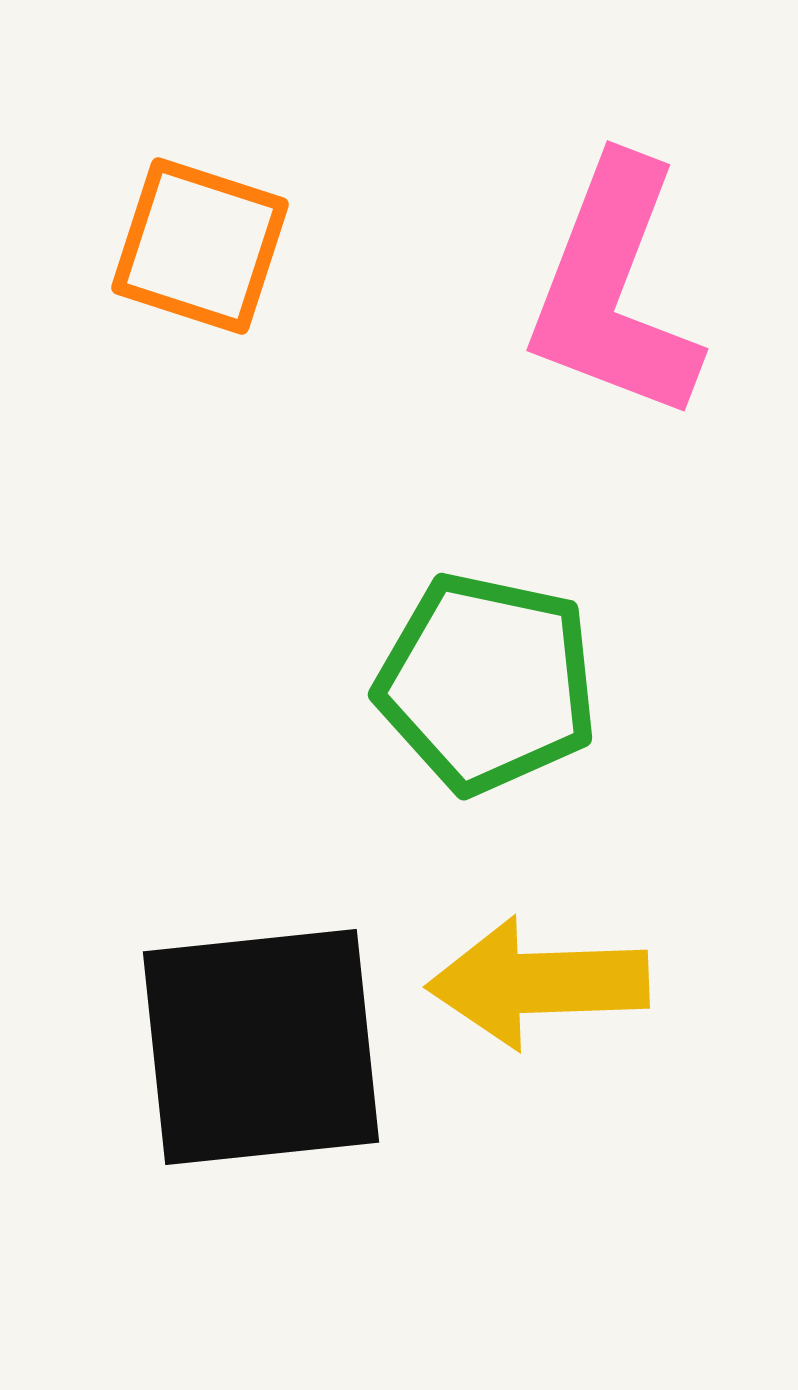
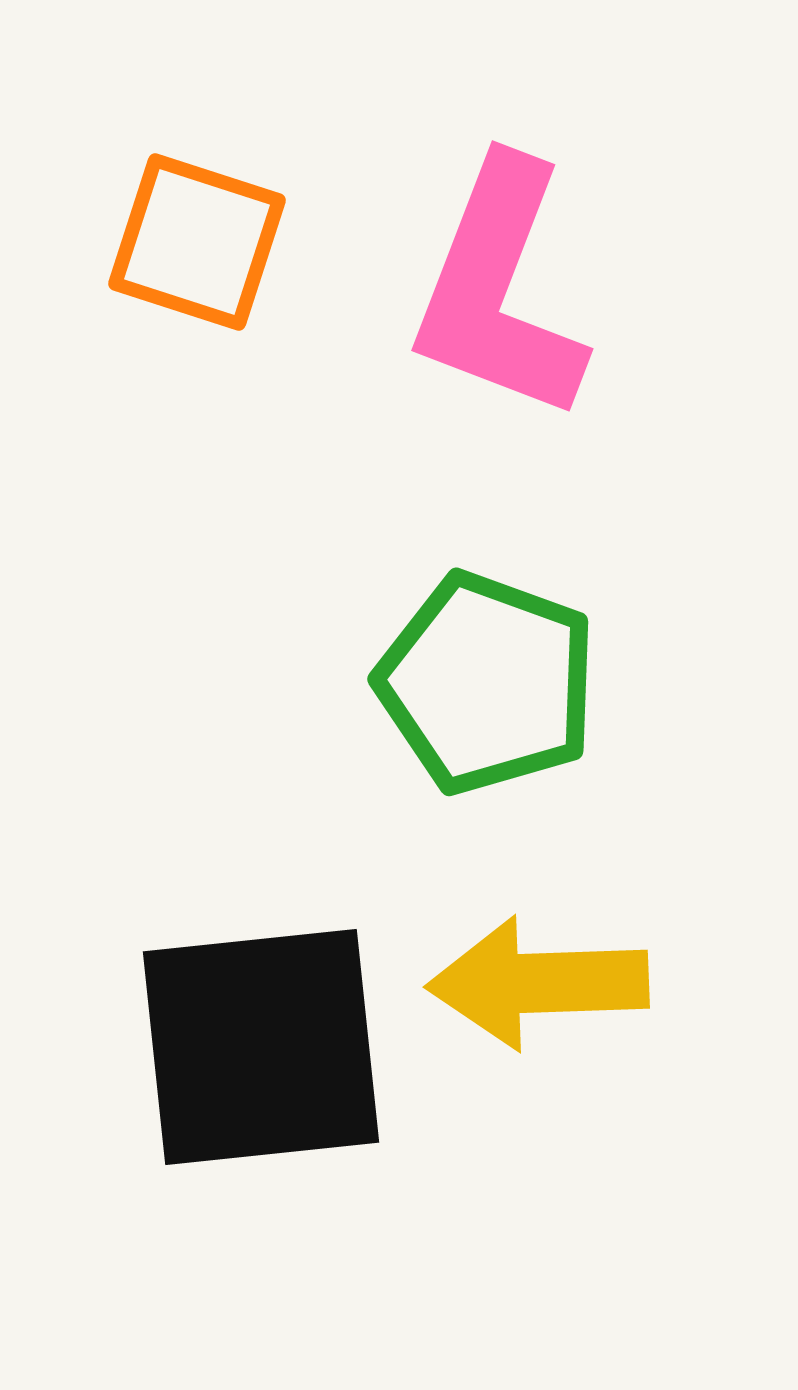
orange square: moved 3 px left, 4 px up
pink L-shape: moved 115 px left
green pentagon: rotated 8 degrees clockwise
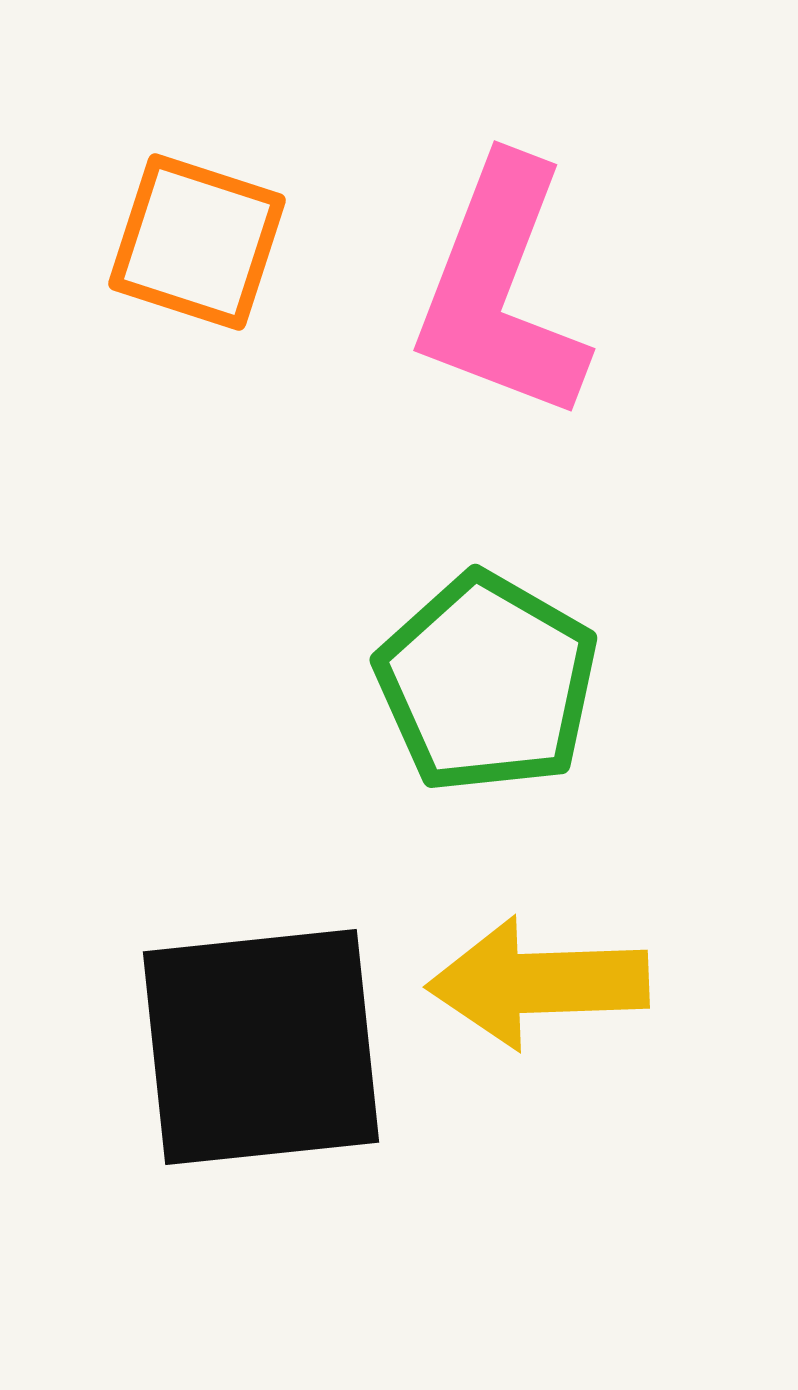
pink L-shape: moved 2 px right
green pentagon: rotated 10 degrees clockwise
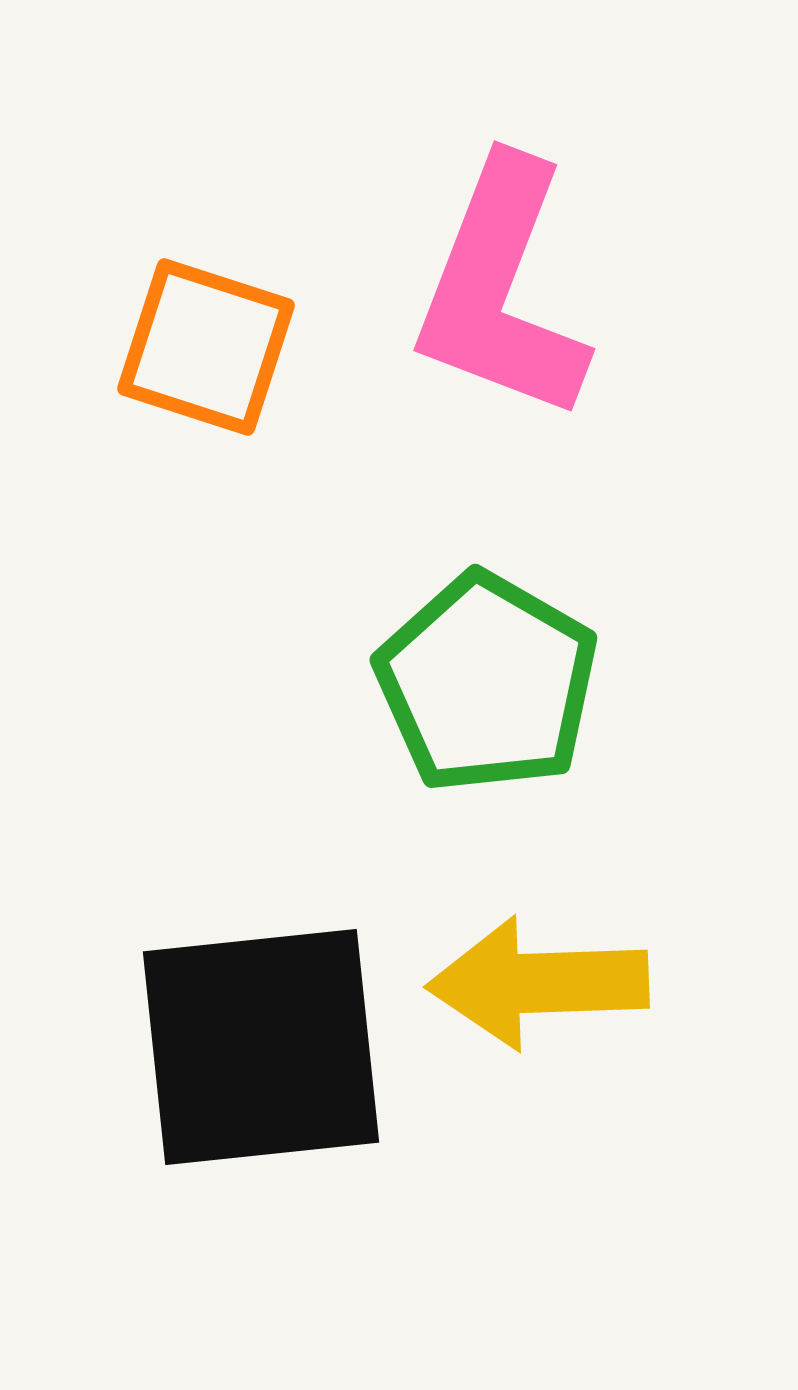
orange square: moved 9 px right, 105 px down
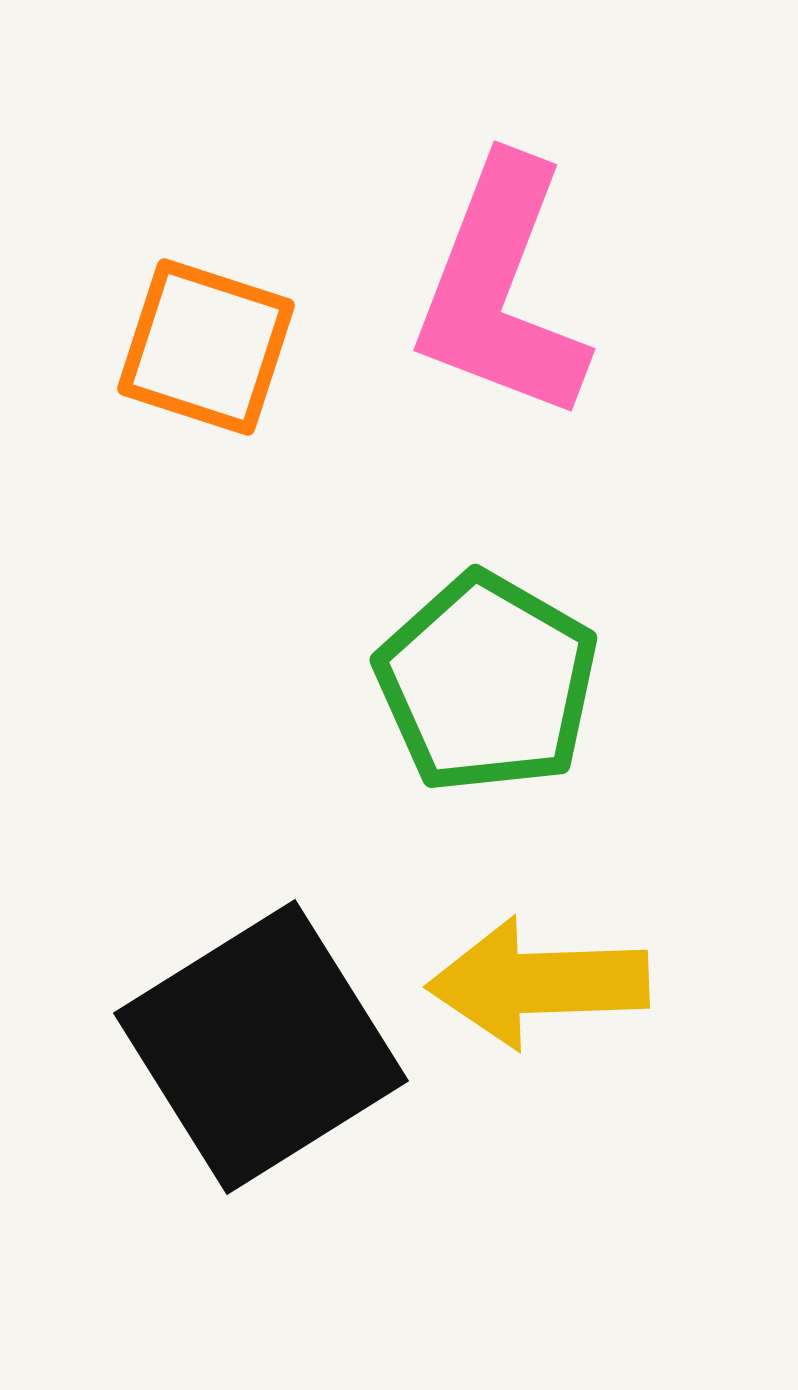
black square: rotated 26 degrees counterclockwise
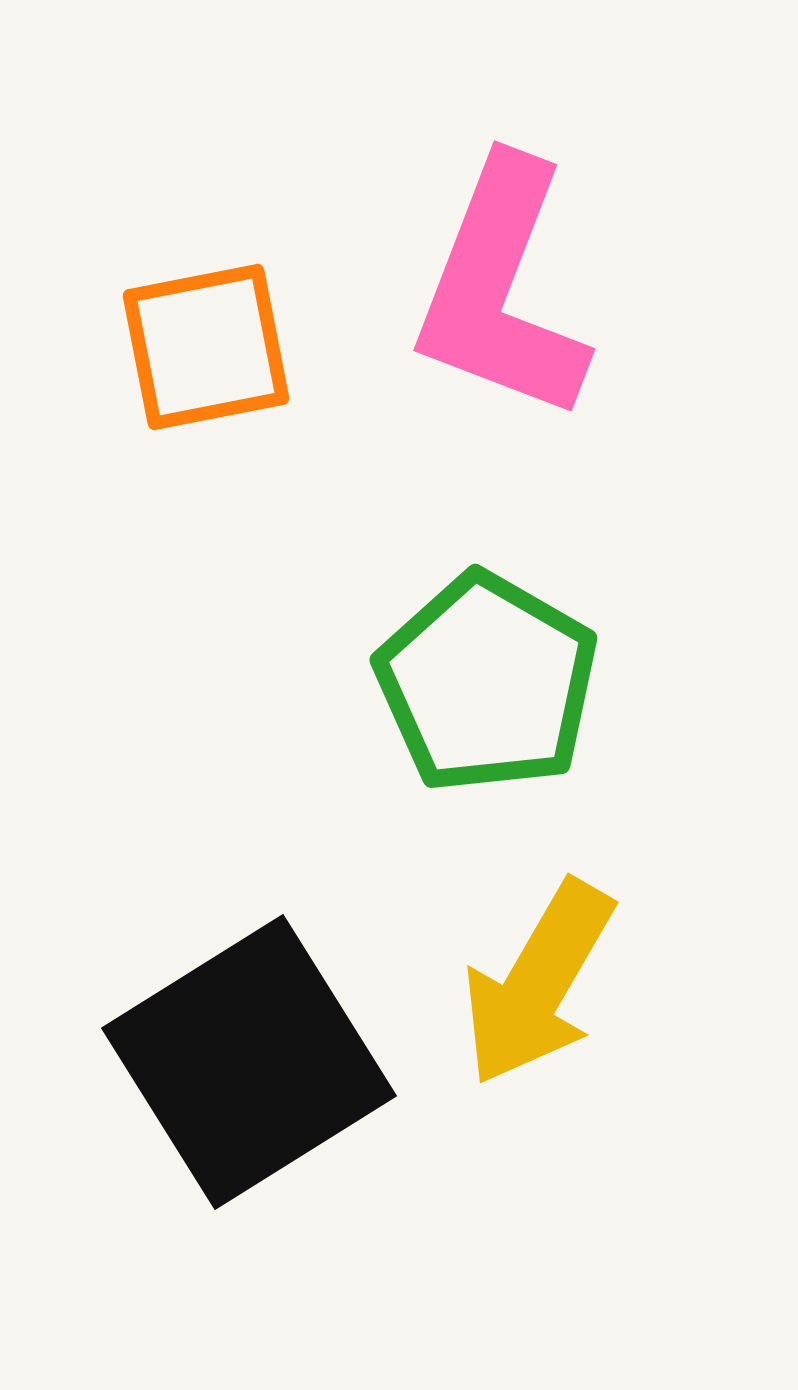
orange square: rotated 29 degrees counterclockwise
yellow arrow: rotated 58 degrees counterclockwise
black square: moved 12 px left, 15 px down
